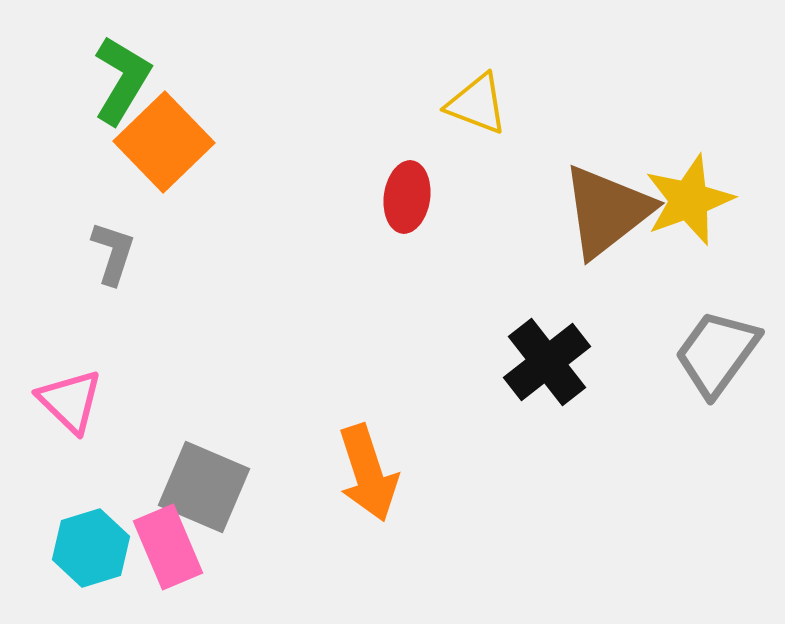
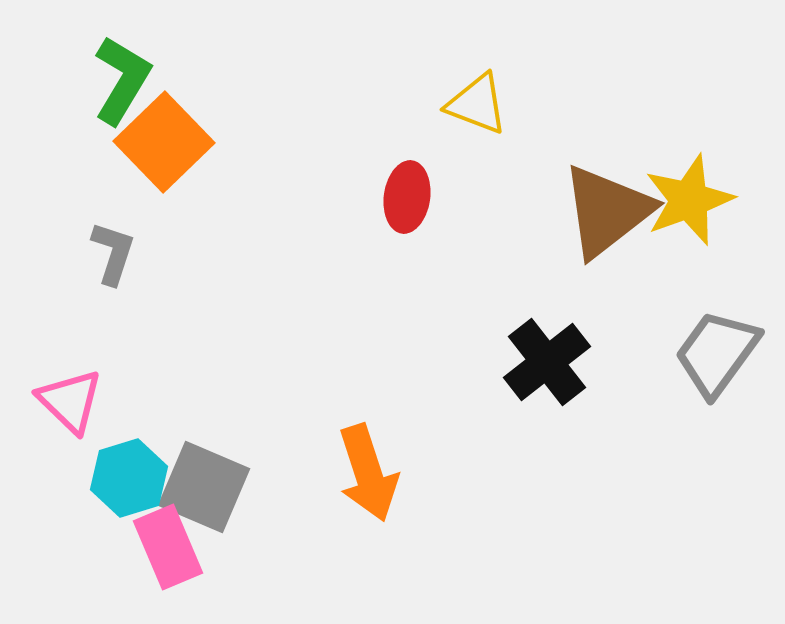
cyan hexagon: moved 38 px right, 70 px up
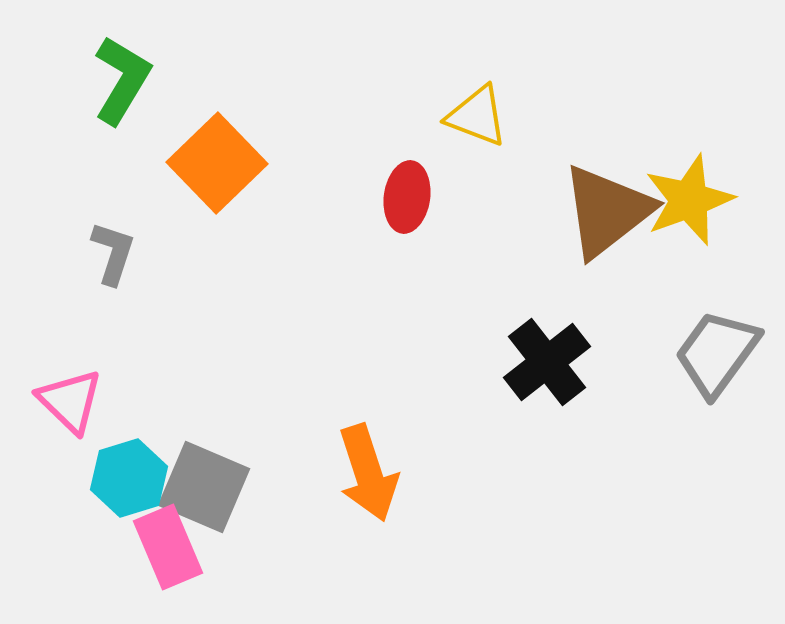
yellow triangle: moved 12 px down
orange square: moved 53 px right, 21 px down
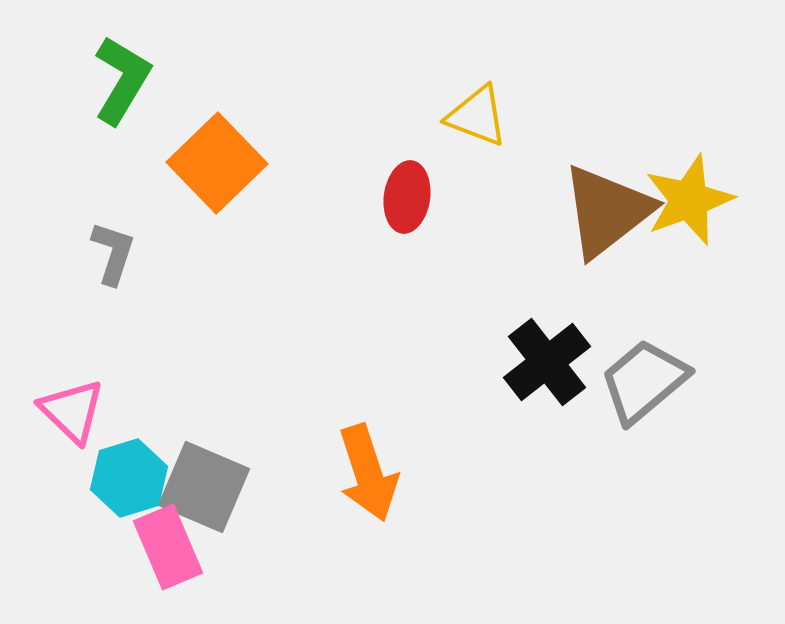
gray trapezoid: moved 73 px left, 28 px down; rotated 14 degrees clockwise
pink triangle: moved 2 px right, 10 px down
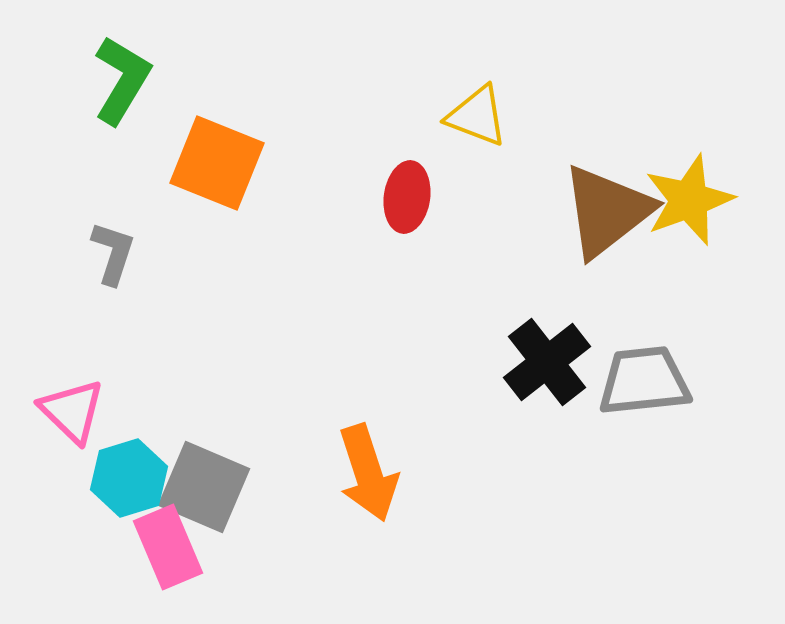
orange square: rotated 24 degrees counterclockwise
gray trapezoid: rotated 34 degrees clockwise
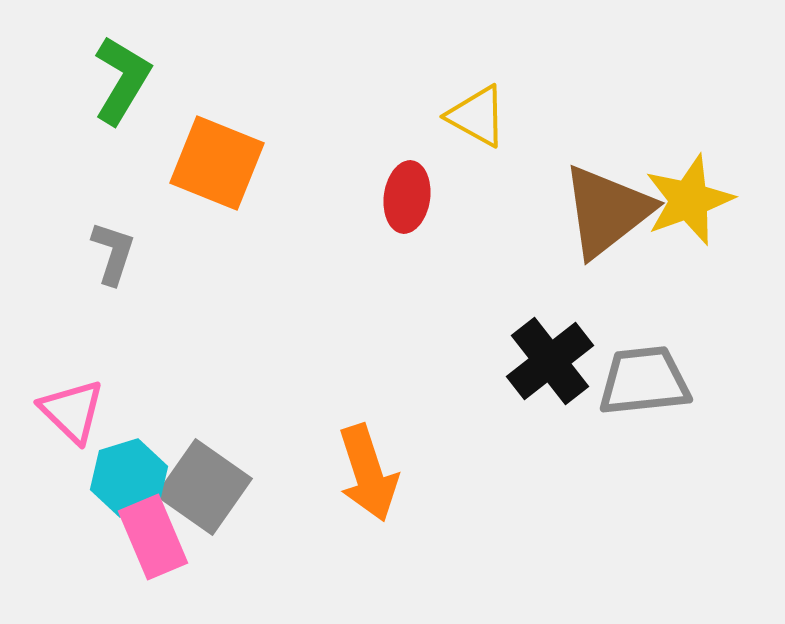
yellow triangle: rotated 8 degrees clockwise
black cross: moved 3 px right, 1 px up
gray square: rotated 12 degrees clockwise
pink rectangle: moved 15 px left, 10 px up
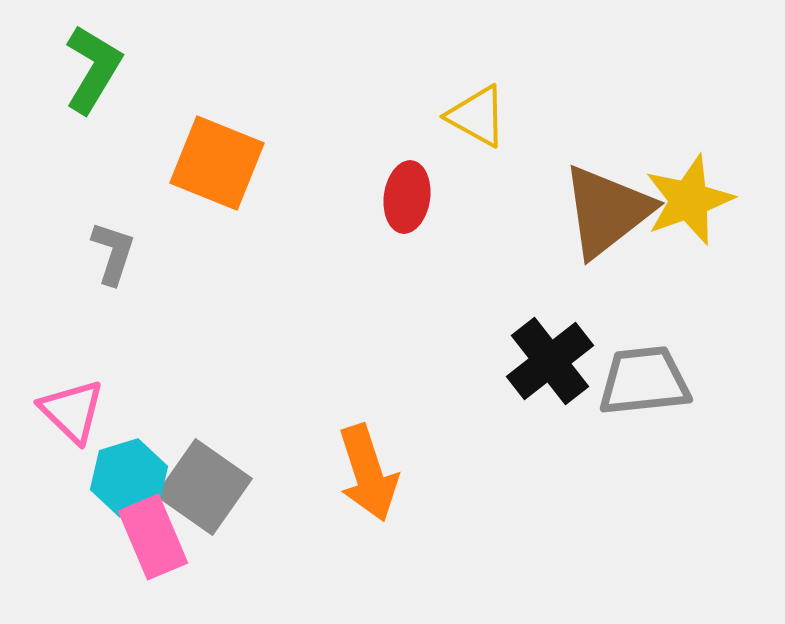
green L-shape: moved 29 px left, 11 px up
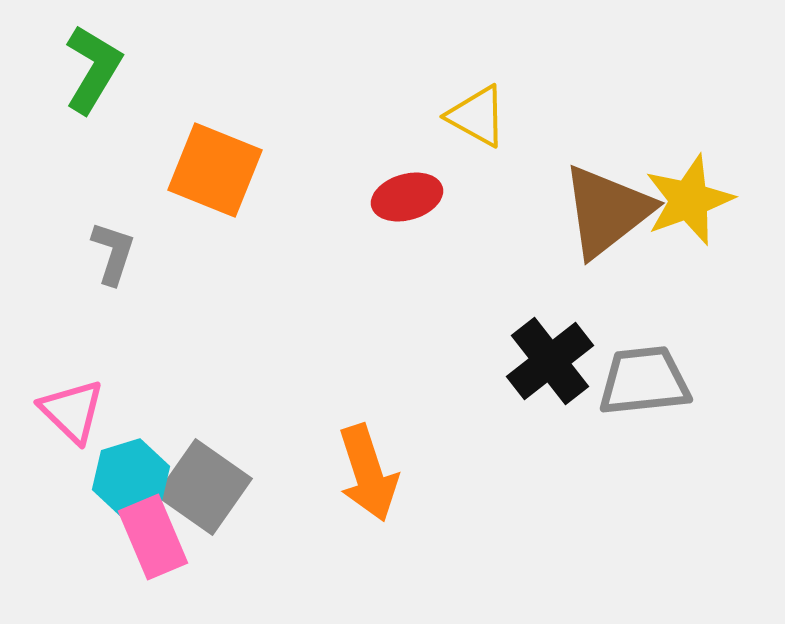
orange square: moved 2 px left, 7 px down
red ellipse: rotated 66 degrees clockwise
cyan hexagon: moved 2 px right
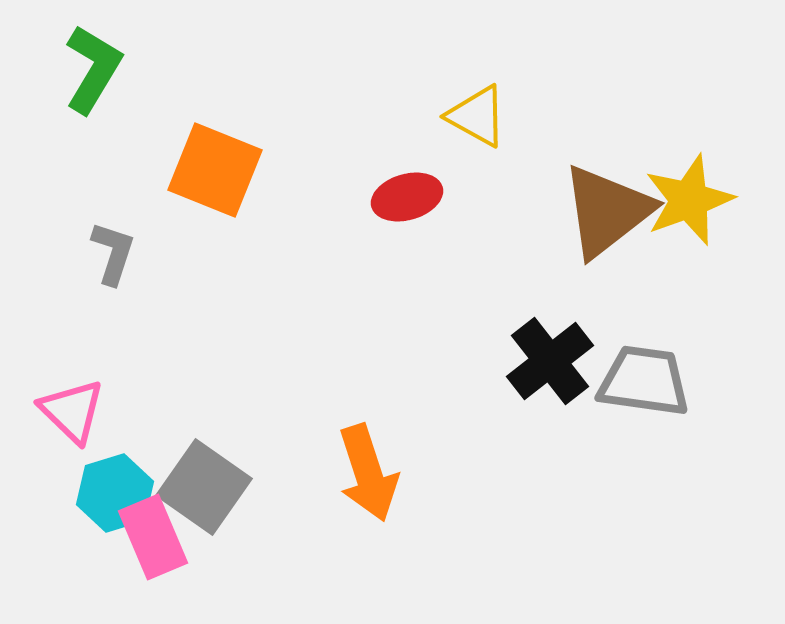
gray trapezoid: rotated 14 degrees clockwise
cyan hexagon: moved 16 px left, 15 px down
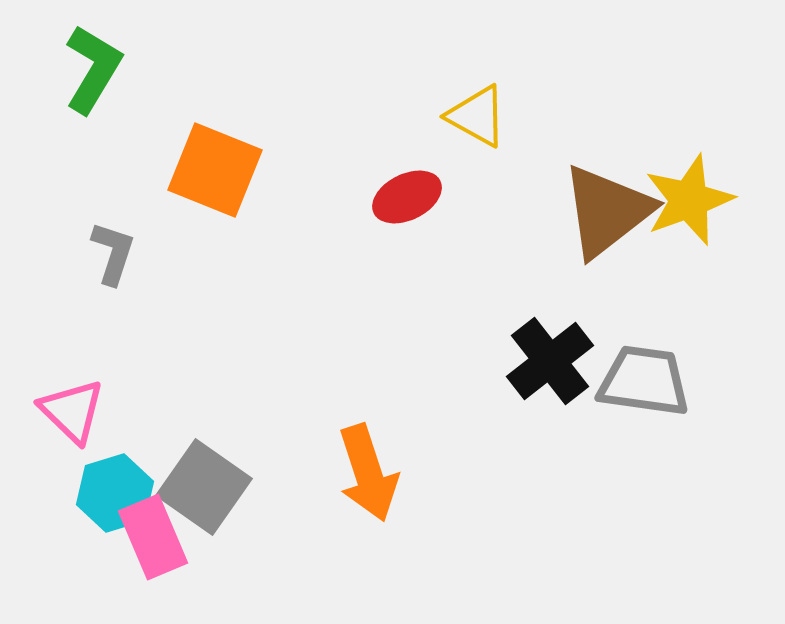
red ellipse: rotated 10 degrees counterclockwise
